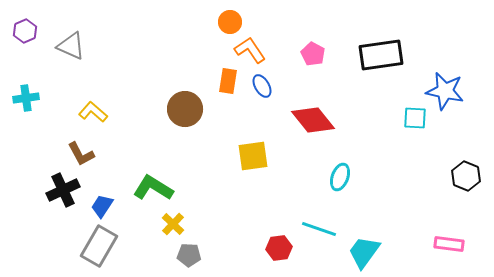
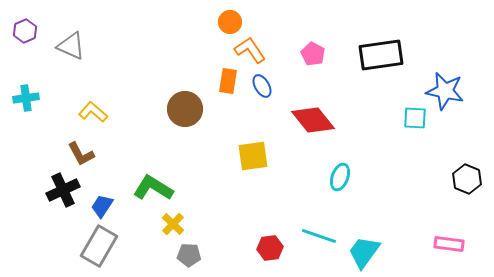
black hexagon: moved 1 px right, 3 px down
cyan line: moved 7 px down
red hexagon: moved 9 px left
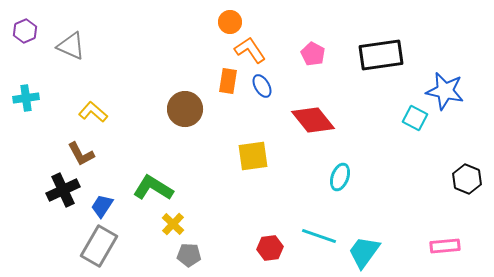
cyan square: rotated 25 degrees clockwise
pink rectangle: moved 4 px left, 2 px down; rotated 12 degrees counterclockwise
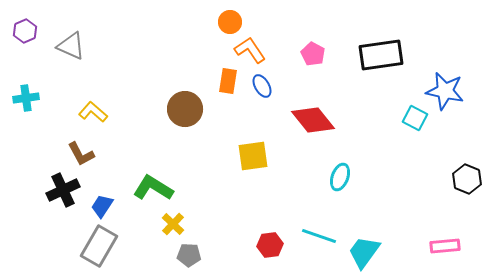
red hexagon: moved 3 px up
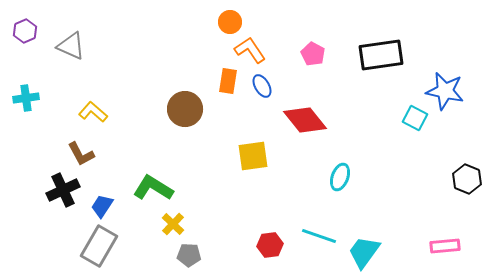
red diamond: moved 8 px left
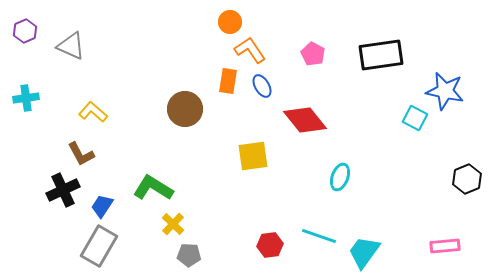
black hexagon: rotated 16 degrees clockwise
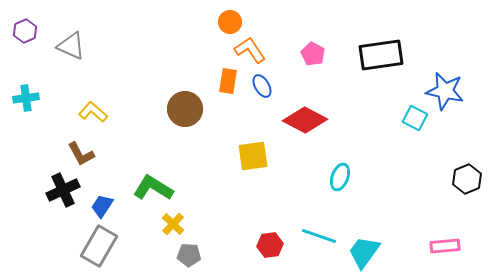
red diamond: rotated 24 degrees counterclockwise
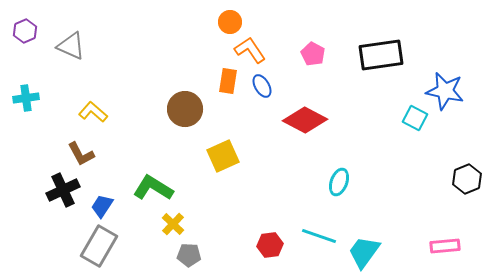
yellow square: moved 30 px left; rotated 16 degrees counterclockwise
cyan ellipse: moved 1 px left, 5 px down
